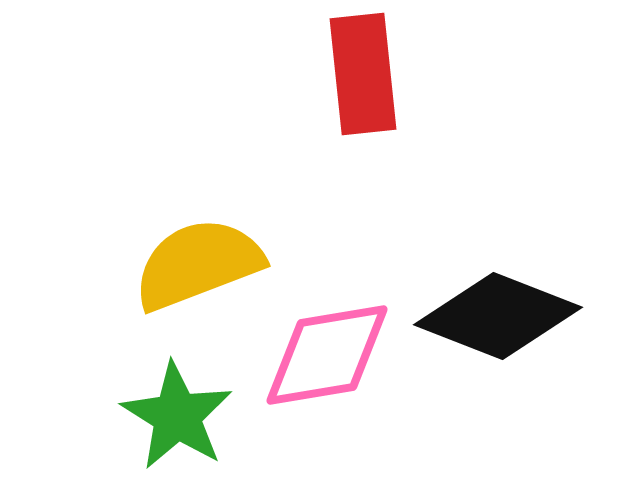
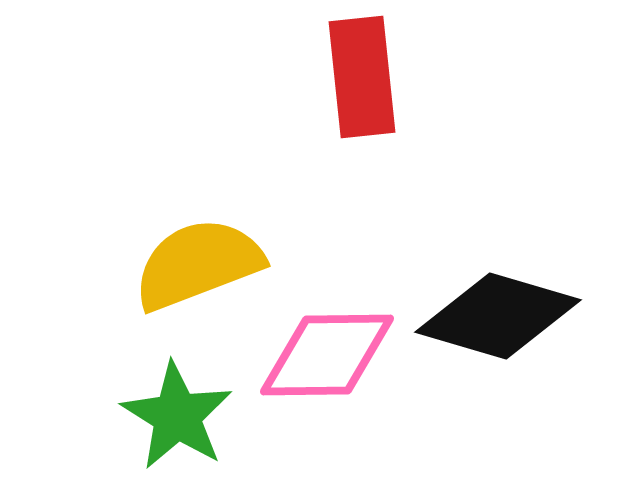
red rectangle: moved 1 px left, 3 px down
black diamond: rotated 5 degrees counterclockwise
pink diamond: rotated 9 degrees clockwise
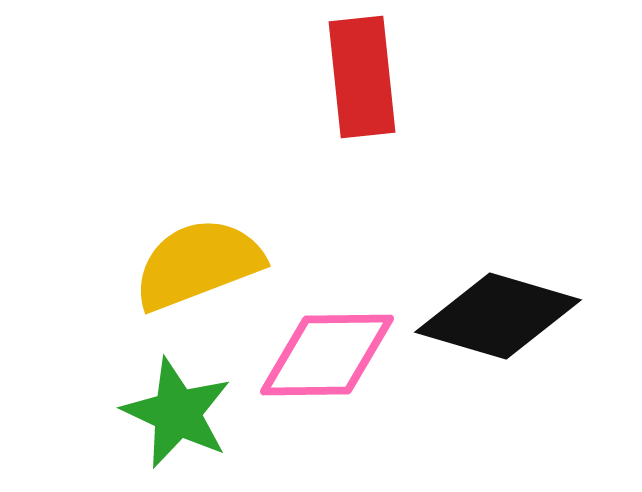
green star: moved 3 px up; rotated 7 degrees counterclockwise
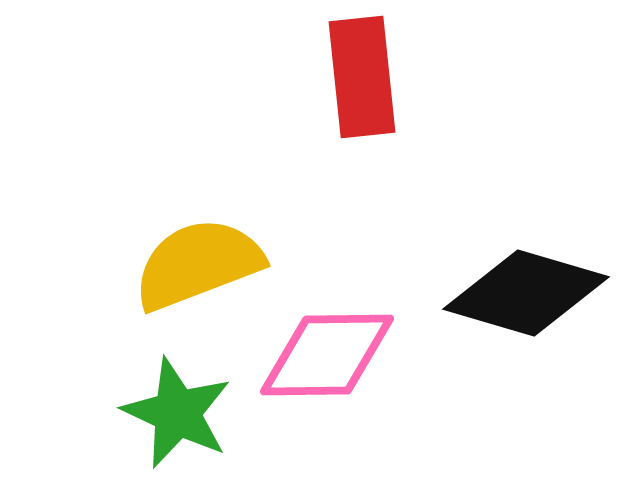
black diamond: moved 28 px right, 23 px up
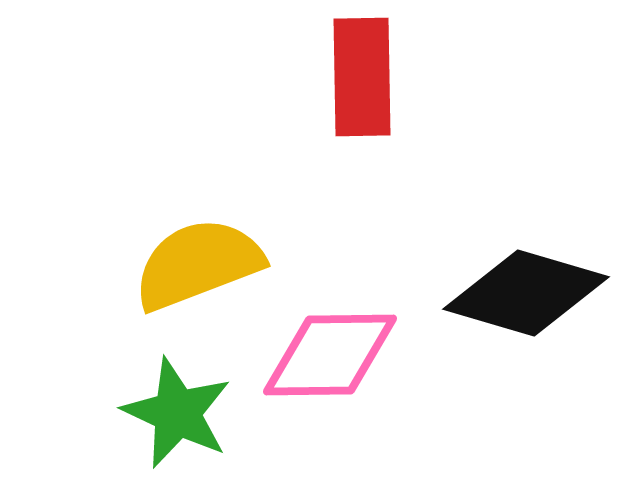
red rectangle: rotated 5 degrees clockwise
pink diamond: moved 3 px right
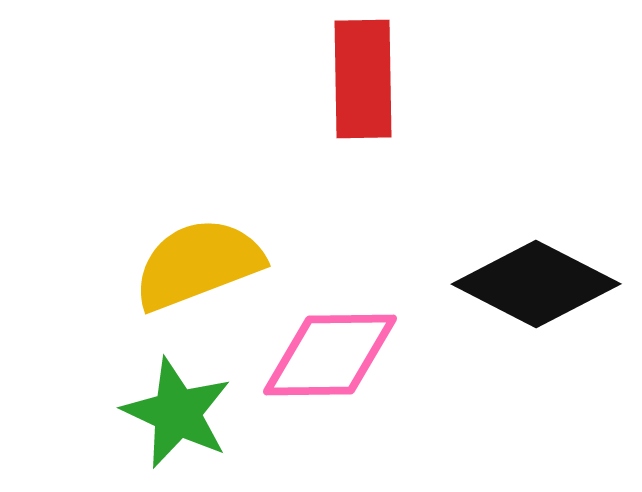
red rectangle: moved 1 px right, 2 px down
black diamond: moved 10 px right, 9 px up; rotated 11 degrees clockwise
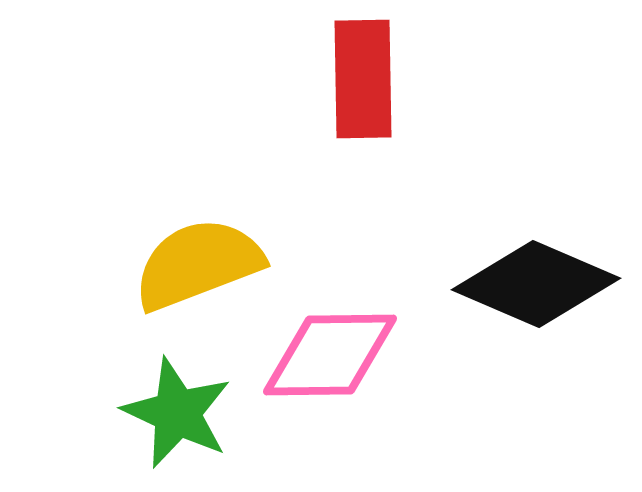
black diamond: rotated 4 degrees counterclockwise
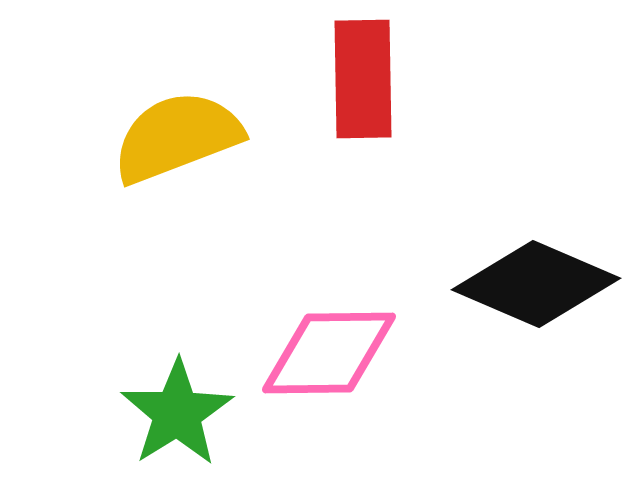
yellow semicircle: moved 21 px left, 127 px up
pink diamond: moved 1 px left, 2 px up
green star: rotated 15 degrees clockwise
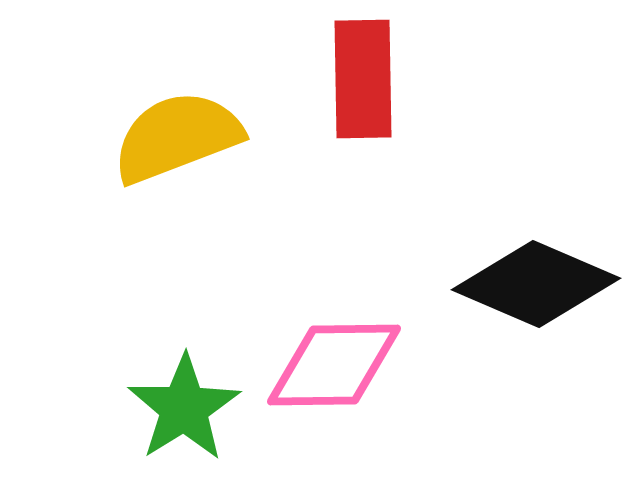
pink diamond: moved 5 px right, 12 px down
green star: moved 7 px right, 5 px up
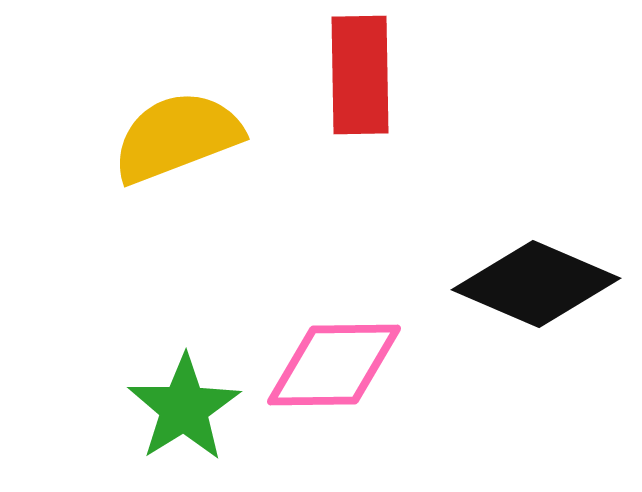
red rectangle: moved 3 px left, 4 px up
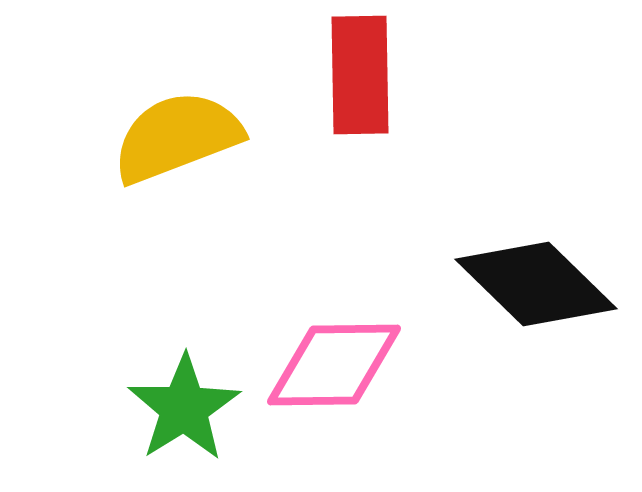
black diamond: rotated 21 degrees clockwise
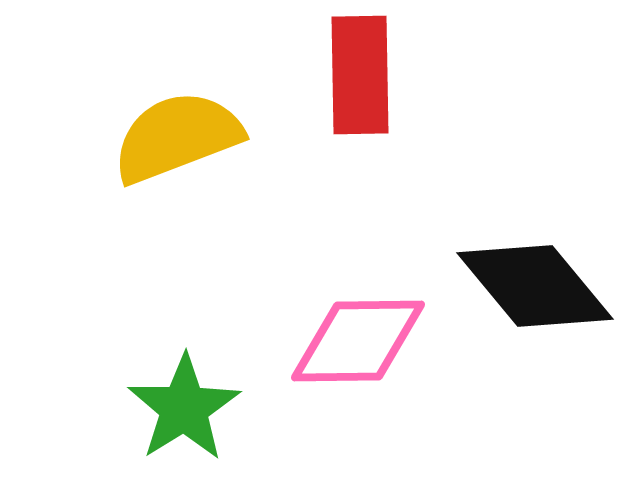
black diamond: moved 1 px left, 2 px down; rotated 6 degrees clockwise
pink diamond: moved 24 px right, 24 px up
